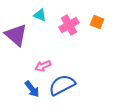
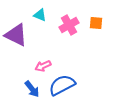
orange square: moved 1 px left, 1 px down; rotated 16 degrees counterclockwise
purple triangle: rotated 15 degrees counterclockwise
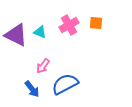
cyan triangle: moved 17 px down
pink arrow: rotated 28 degrees counterclockwise
blue semicircle: moved 3 px right, 1 px up
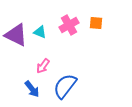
blue semicircle: moved 2 px down; rotated 24 degrees counterclockwise
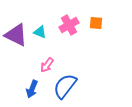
pink arrow: moved 4 px right, 1 px up
blue arrow: rotated 60 degrees clockwise
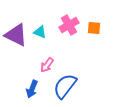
orange square: moved 2 px left, 5 px down
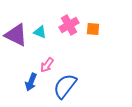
orange square: moved 1 px left, 1 px down
blue arrow: moved 1 px left, 7 px up
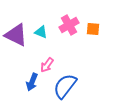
cyan triangle: moved 1 px right
blue arrow: moved 1 px right
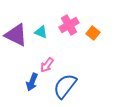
orange square: moved 4 px down; rotated 32 degrees clockwise
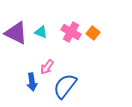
pink cross: moved 2 px right, 7 px down; rotated 30 degrees counterclockwise
purple triangle: moved 2 px up
pink arrow: moved 2 px down
blue arrow: rotated 30 degrees counterclockwise
